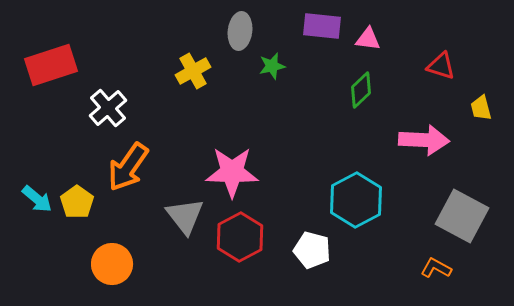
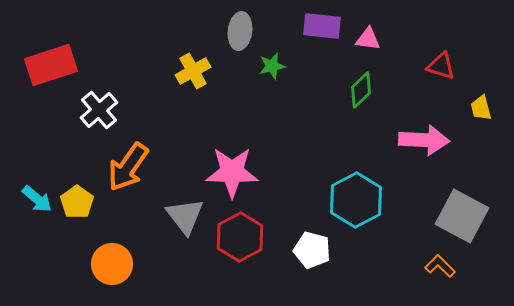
white cross: moved 9 px left, 2 px down
orange L-shape: moved 4 px right, 2 px up; rotated 16 degrees clockwise
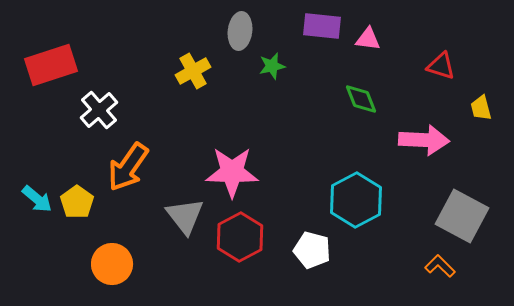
green diamond: moved 9 px down; rotated 69 degrees counterclockwise
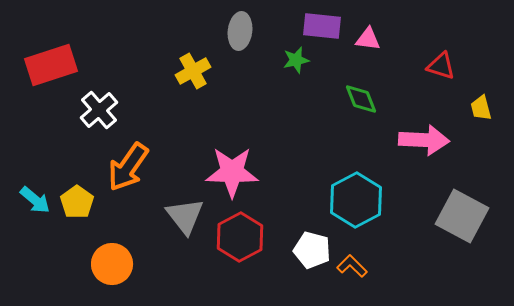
green star: moved 24 px right, 6 px up
cyan arrow: moved 2 px left, 1 px down
orange L-shape: moved 88 px left
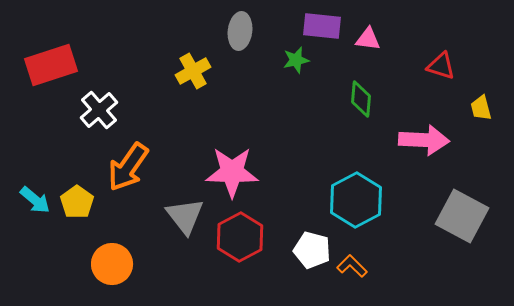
green diamond: rotated 27 degrees clockwise
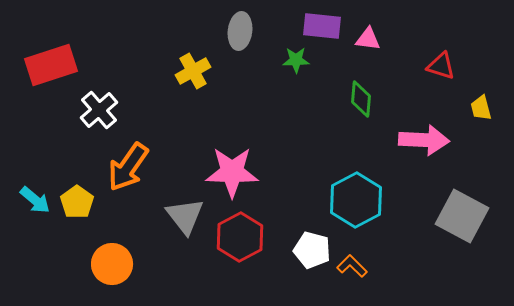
green star: rotated 12 degrees clockwise
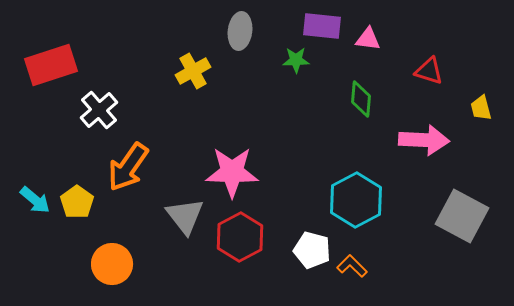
red triangle: moved 12 px left, 5 px down
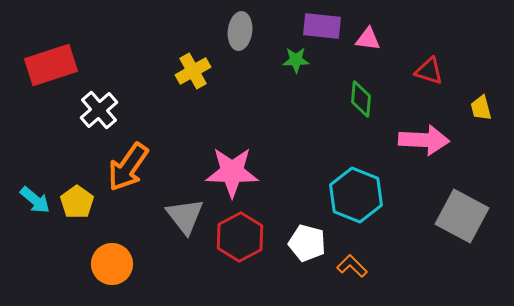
cyan hexagon: moved 5 px up; rotated 10 degrees counterclockwise
white pentagon: moved 5 px left, 7 px up
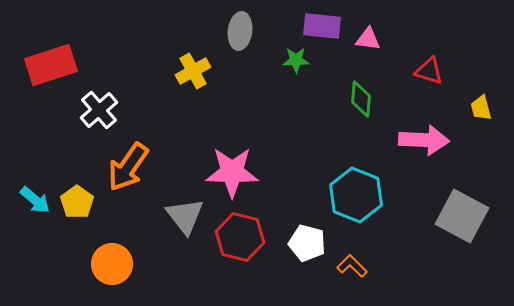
red hexagon: rotated 18 degrees counterclockwise
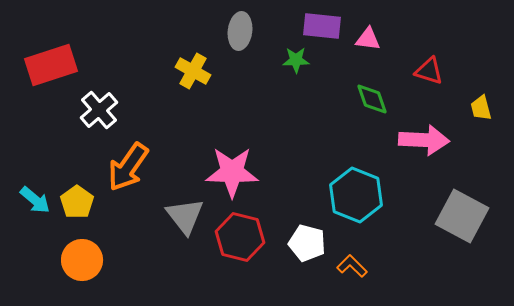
yellow cross: rotated 32 degrees counterclockwise
green diamond: moved 11 px right; rotated 24 degrees counterclockwise
orange circle: moved 30 px left, 4 px up
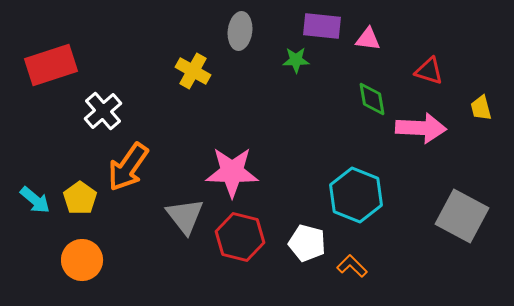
green diamond: rotated 9 degrees clockwise
white cross: moved 4 px right, 1 px down
pink arrow: moved 3 px left, 12 px up
yellow pentagon: moved 3 px right, 4 px up
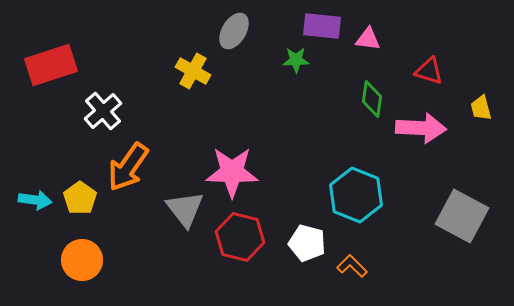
gray ellipse: moved 6 px left; rotated 24 degrees clockwise
green diamond: rotated 18 degrees clockwise
cyan arrow: rotated 32 degrees counterclockwise
gray triangle: moved 7 px up
